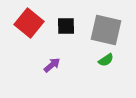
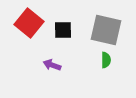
black square: moved 3 px left, 4 px down
green semicircle: rotated 56 degrees counterclockwise
purple arrow: rotated 120 degrees counterclockwise
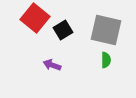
red square: moved 6 px right, 5 px up
black square: rotated 30 degrees counterclockwise
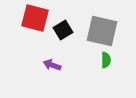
red square: rotated 24 degrees counterclockwise
gray square: moved 4 px left, 1 px down
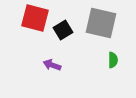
gray square: moved 1 px left, 8 px up
green semicircle: moved 7 px right
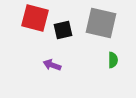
black square: rotated 18 degrees clockwise
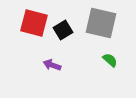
red square: moved 1 px left, 5 px down
black square: rotated 18 degrees counterclockwise
green semicircle: moved 3 px left; rotated 49 degrees counterclockwise
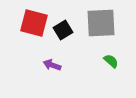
gray square: rotated 16 degrees counterclockwise
green semicircle: moved 1 px right, 1 px down
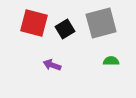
gray square: rotated 12 degrees counterclockwise
black square: moved 2 px right, 1 px up
green semicircle: rotated 42 degrees counterclockwise
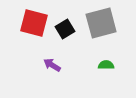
green semicircle: moved 5 px left, 4 px down
purple arrow: rotated 12 degrees clockwise
